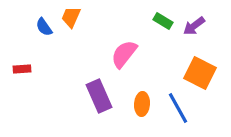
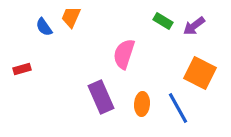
pink semicircle: rotated 20 degrees counterclockwise
red rectangle: rotated 12 degrees counterclockwise
purple rectangle: moved 2 px right, 1 px down
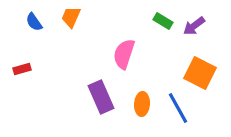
blue semicircle: moved 10 px left, 5 px up
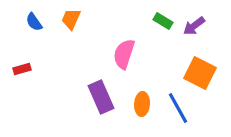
orange trapezoid: moved 2 px down
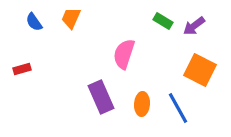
orange trapezoid: moved 1 px up
orange square: moved 3 px up
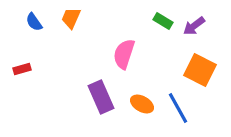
orange ellipse: rotated 65 degrees counterclockwise
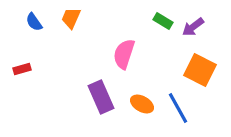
purple arrow: moved 1 px left, 1 px down
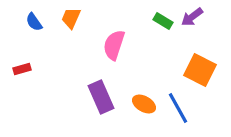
purple arrow: moved 1 px left, 10 px up
pink semicircle: moved 10 px left, 9 px up
orange ellipse: moved 2 px right
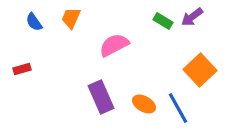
pink semicircle: rotated 44 degrees clockwise
orange square: rotated 20 degrees clockwise
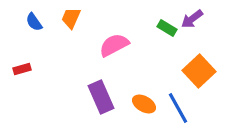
purple arrow: moved 2 px down
green rectangle: moved 4 px right, 7 px down
orange square: moved 1 px left, 1 px down
